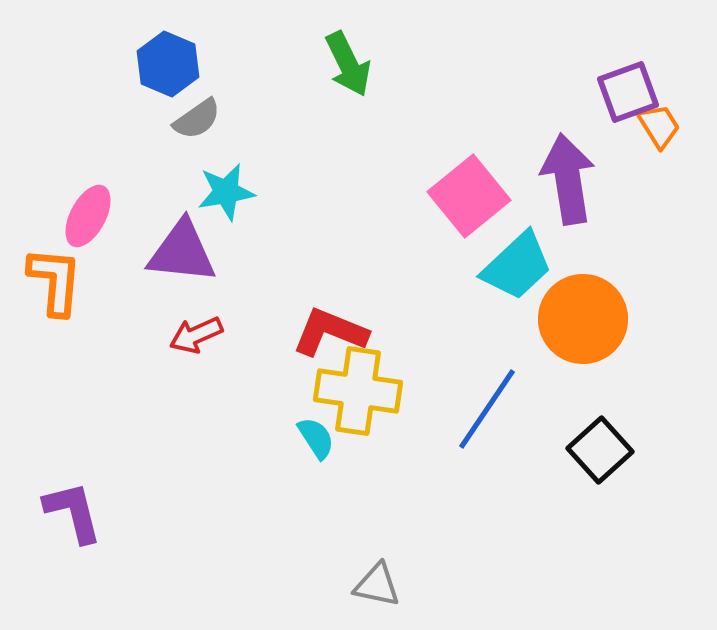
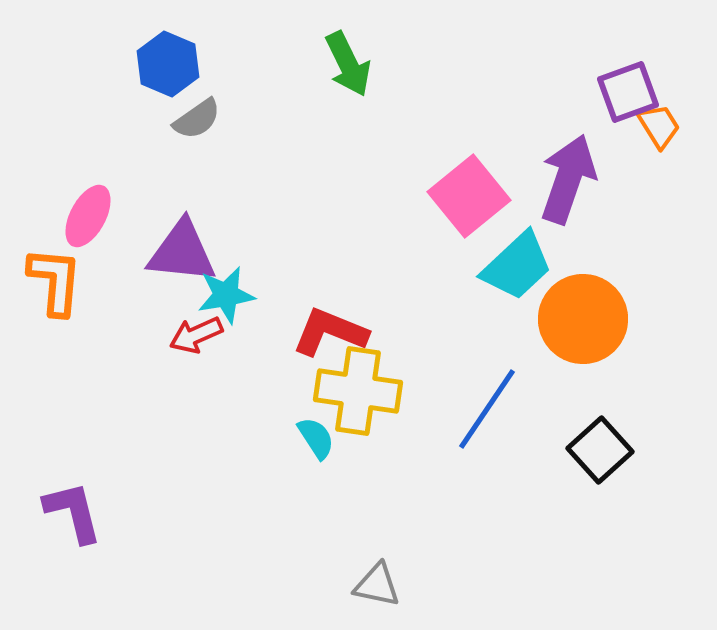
purple arrow: rotated 28 degrees clockwise
cyan star: moved 103 px down
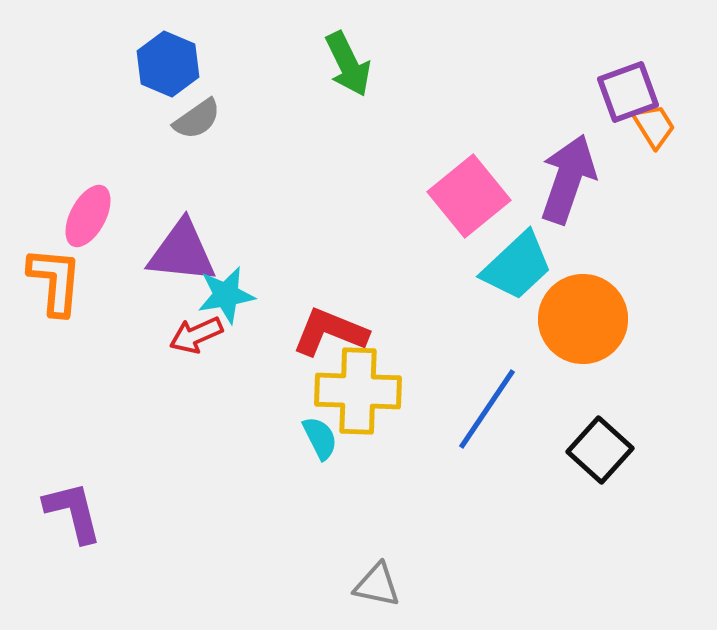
orange trapezoid: moved 5 px left
yellow cross: rotated 6 degrees counterclockwise
cyan semicircle: moved 4 px right; rotated 6 degrees clockwise
black square: rotated 6 degrees counterclockwise
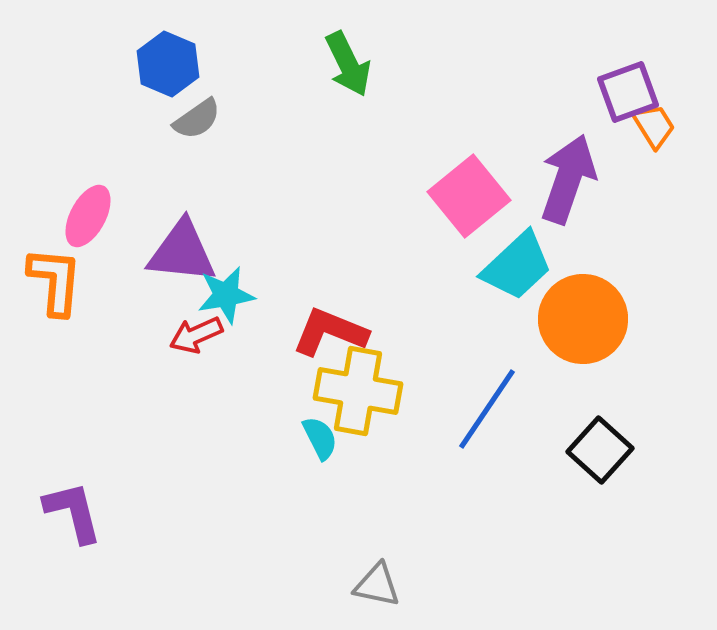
yellow cross: rotated 8 degrees clockwise
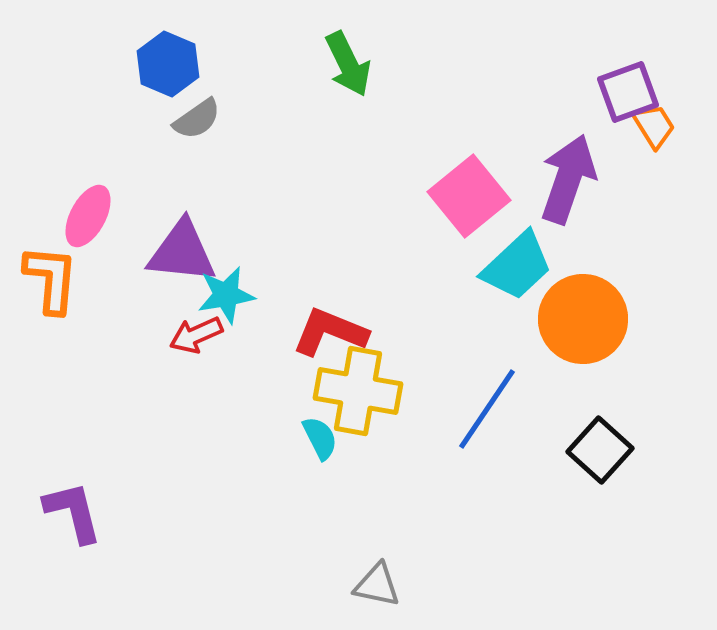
orange L-shape: moved 4 px left, 2 px up
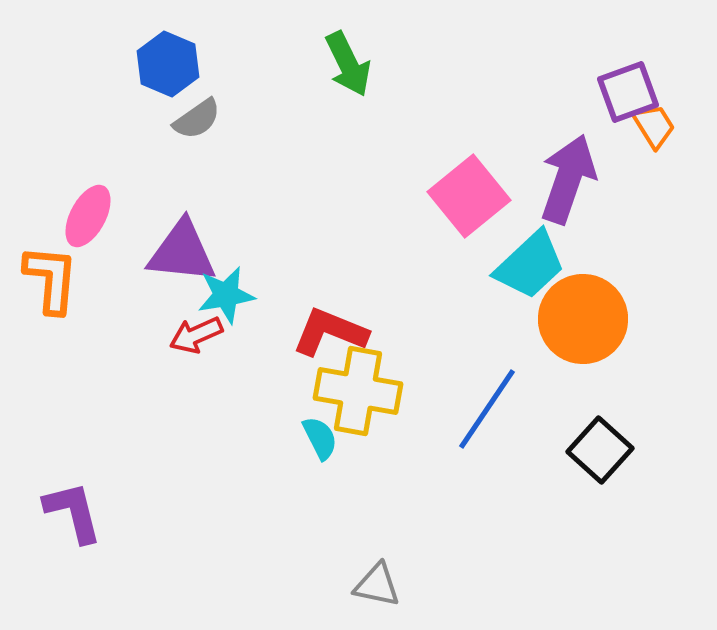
cyan trapezoid: moved 13 px right, 1 px up
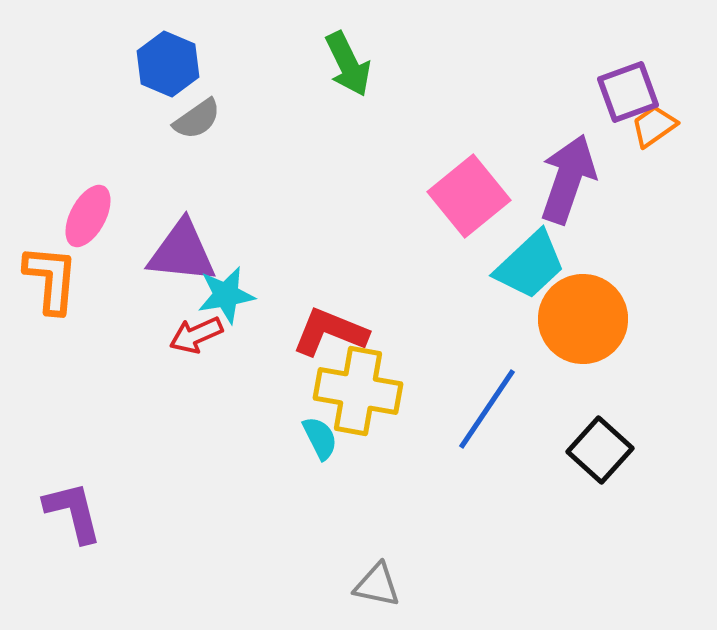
orange trapezoid: rotated 93 degrees counterclockwise
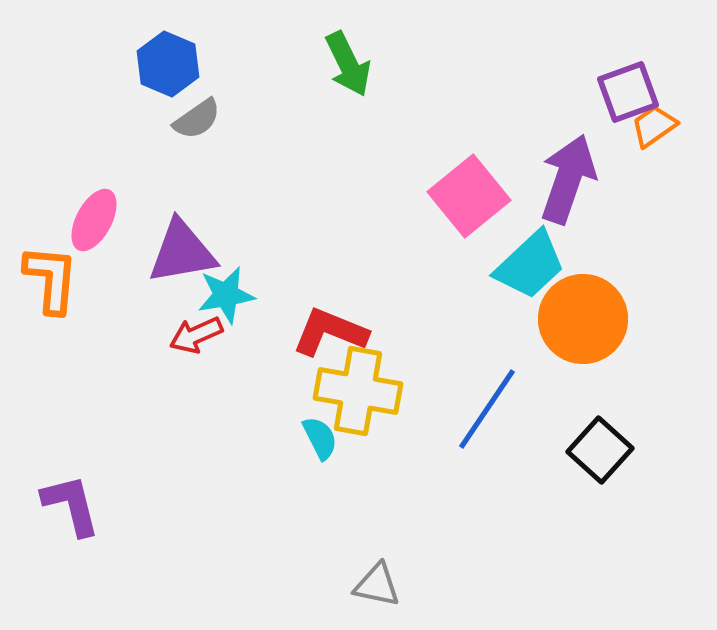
pink ellipse: moved 6 px right, 4 px down
purple triangle: rotated 16 degrees counterclockwise
purple L-shape: moved 2 px left, 7 px up
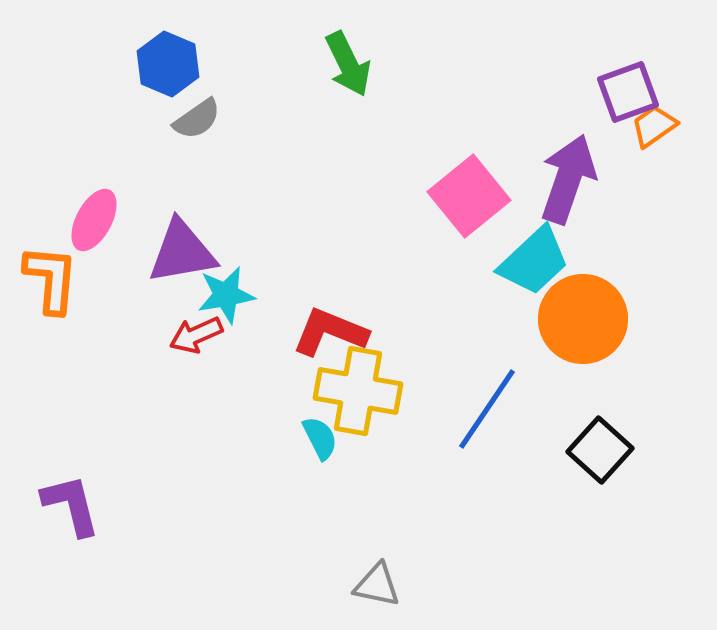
cyan trapezoid: moved 4 px right, 4 px up
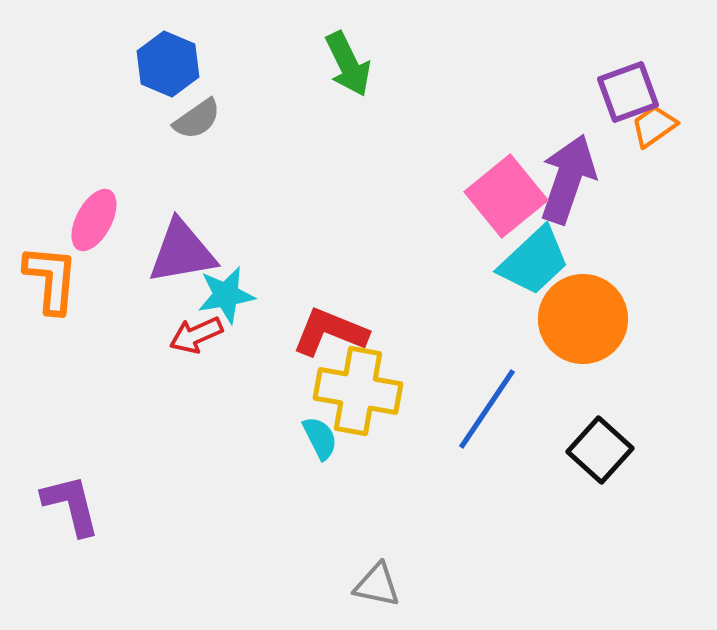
pink square: moved 37 px right
